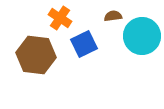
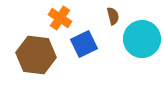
brown semicircle: rotated 84 degrees clockwise
cyan circle: moved 3 px down
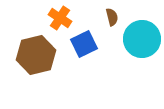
brown semicircle: moved 1 px left, 1 px down
brown hexagon: rotated 21 degrees counterclockwise
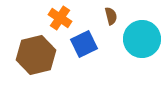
brown semicircle: moved 1 px left, 1 px up
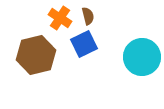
brown semicircle: moved 23 px left
cyan circle: moved 18 px down
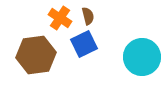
brown hexagon: rotated 6 degrees clockwise
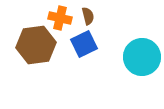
orange cross: rotated 20 degrees counterclockwise
brown hexagon: moved 10 px up
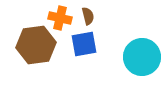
blue square: rotated 16 degrees clockwise
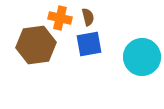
brown semicircle: moved 1 px down
blue square: moved 5 px right
